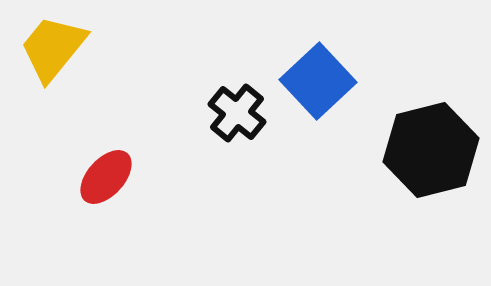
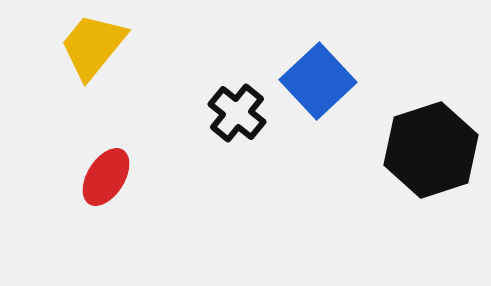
yellow trapezoid: moved 40 px right, 2 px up
black hexagon: rotated 4 degrees counterclockwise
red ellipse: rotated 10 degrees counterclockwise
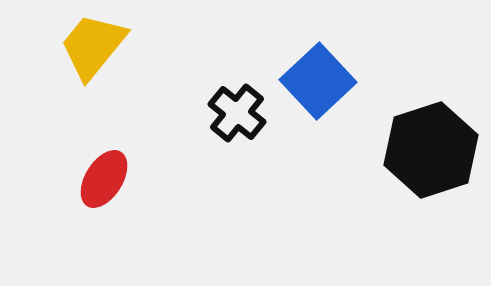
red ellipse: moved 2 px left, 2 px down
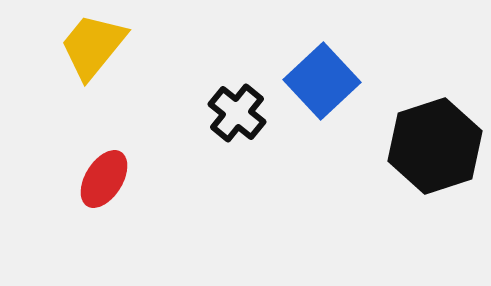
blue square: moved 4 px right
black hexagon: moved 4 px right, 4 px up
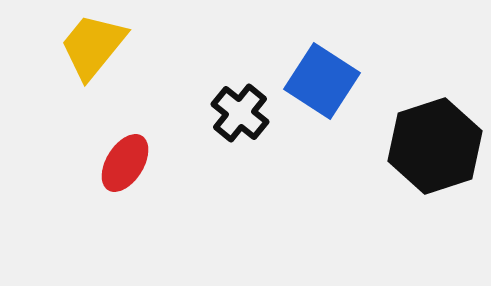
blue square: rotated 14 degrees counterclockwise
black cross: moved 3 px right
red ellipse: moved 21 px right, 16 px up
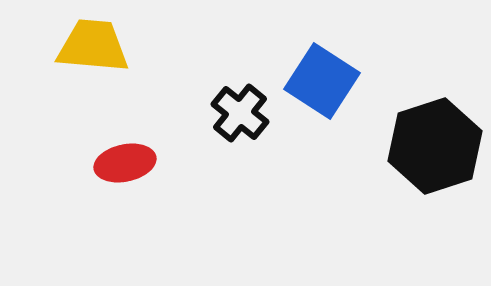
yellow trapezoid: rotated 56 degrees clockwise
red ellipse: rotated 46 degrees clockwise
